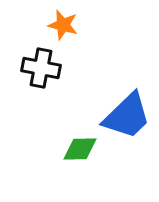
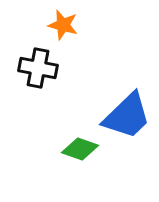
black cross: moved 3 px left
green diamond: rotated 21 degrees clockwise
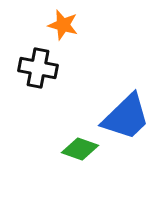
blue trapezoid: moved 1 px left, 1 px down
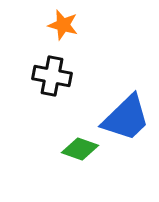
black cross: moved 14 px right, 8 px down
blue trapezoid: moved 1 px down
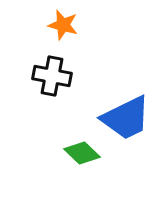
blue trapezoid: rotated 18 degrees clockwise
green diamond: moved 2 px right, 4 px down; rotated 24 degrees clockwise
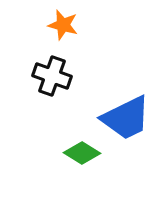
black cross: rotated 9 degrees clockwise
green diamond: rotated 12 degrees counterclockwise
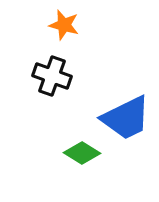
orange star: moved 1 px right
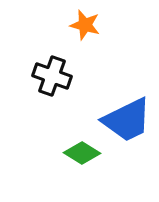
orange star: moved 21 px right
blue trapezoid: moved 1 px right, 2 px down
